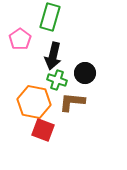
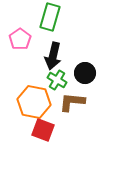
green cross: rotated 12 degrees clockwise
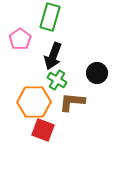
black arrow: rotated 8 degrees clockwise
black circle: moved 12 px right
orange hexagon: rotated 12 degrees counterclockwise
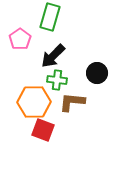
black arrow: rotated 24 degrees clockwise
green cross: rotated 24 degrees counterclockwise
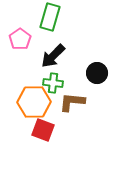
green cross: moved 4 px left, 3 px down
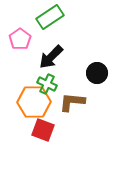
green rectangle: rotated 40 degrees clockwise
black arrow: moved 2 px left, 1 px down
green cross: moved 6 px left, 1 px down; rotated 18 degrees clockwise
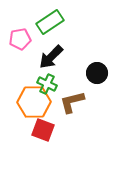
green rectangle: moved 5 px down
pink pentagon: rotated 25 degrees clockwise
brown L-shape: rotated 20 degrees counterclockwise
